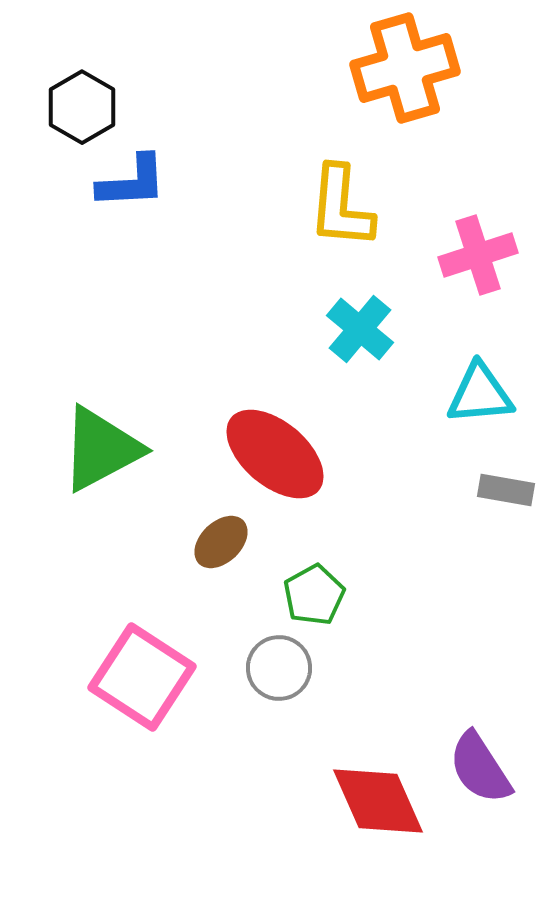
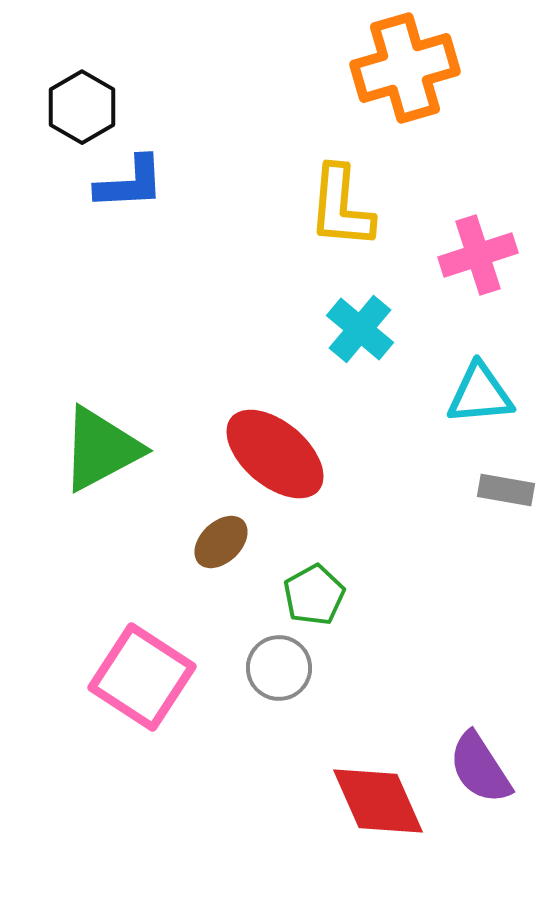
blue L-shape: moved 2 px left, 1 px down
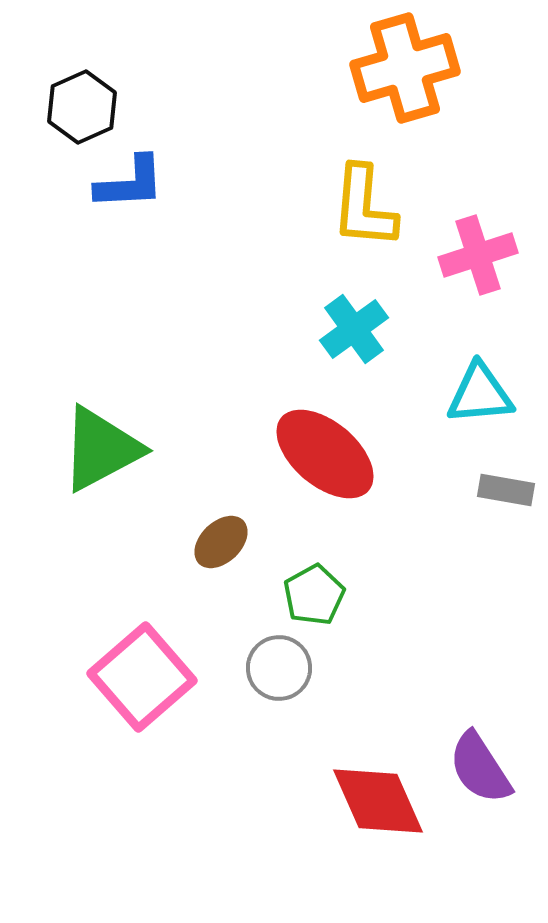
black hexagon: rotated 6 degrees clockwise
yellow L-shape: moved 23 px right
cyan cross: moved 6 px left; rotated 14 degrees clockwise
red ellipse: moved 50 px right
pink square: rotated 16 degrees clockwise
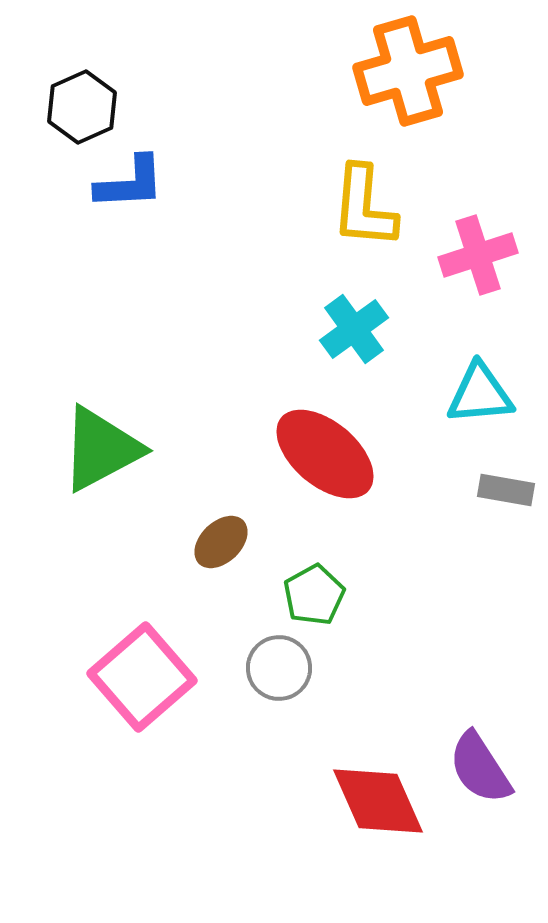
orange cross: moved 3 px right, 3 px down
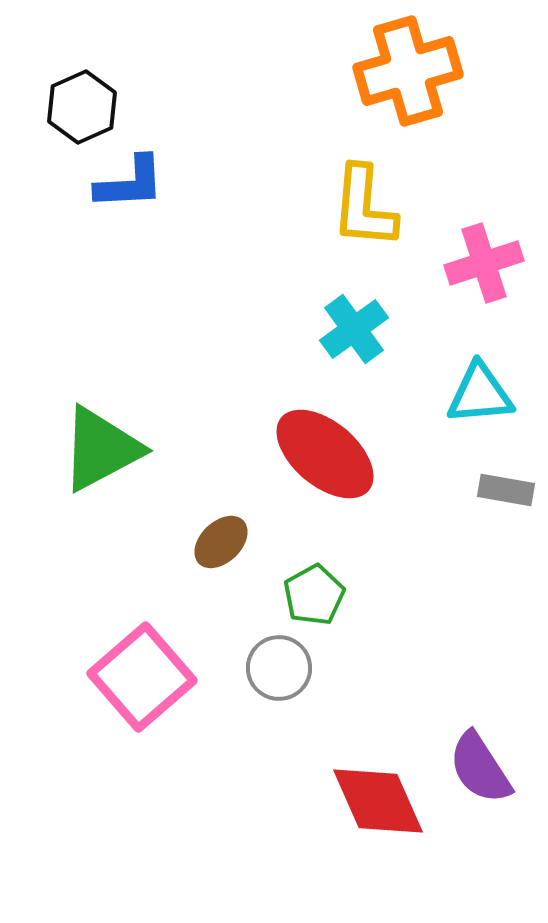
pink cross: moved 6 px right, 8 px down
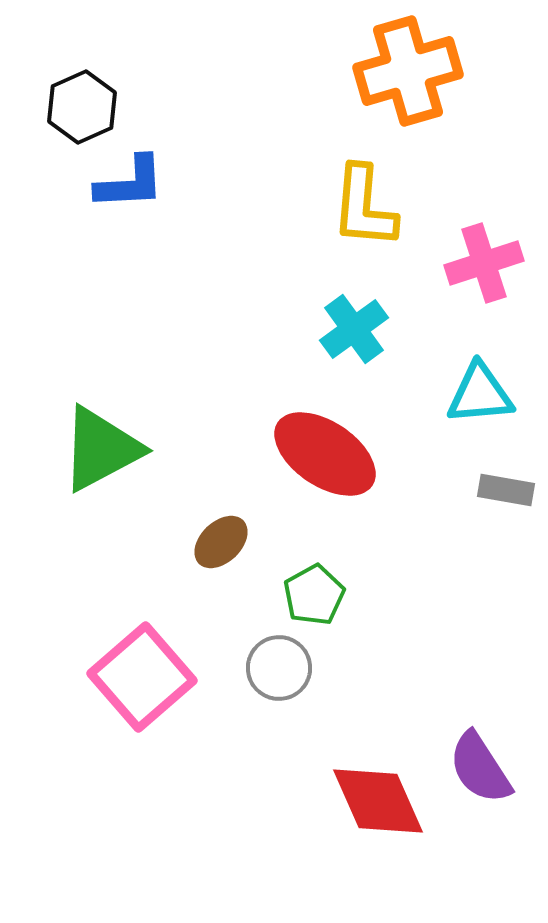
red ellipse: rotated 6 degrees counterclockwise
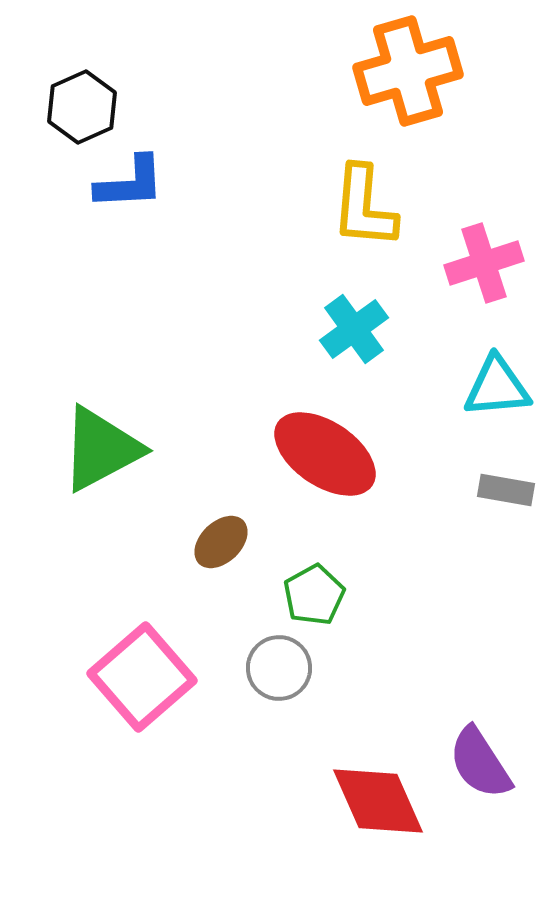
cyan triangle: moved 17 px right, 7 px up
purple semicircle: moved 5 px up
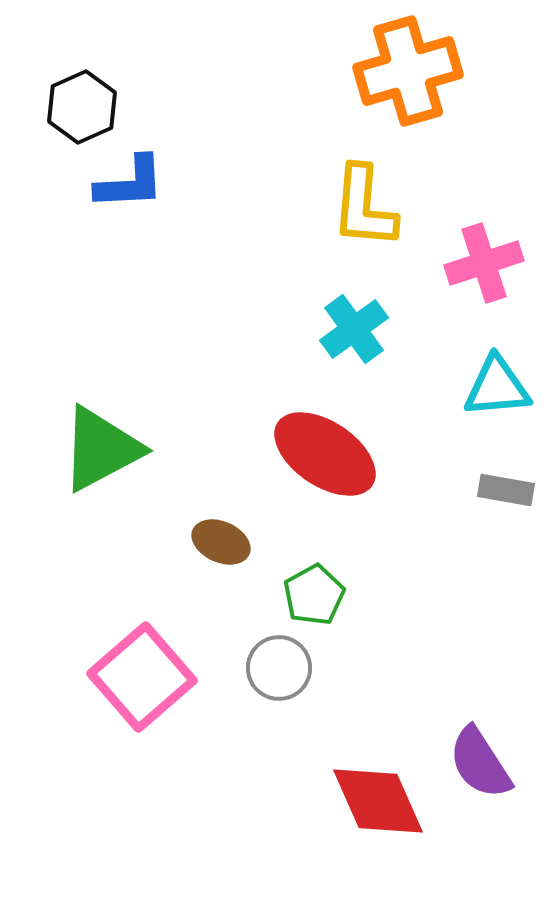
brown ellipse: rotated 68 degrees clockwise
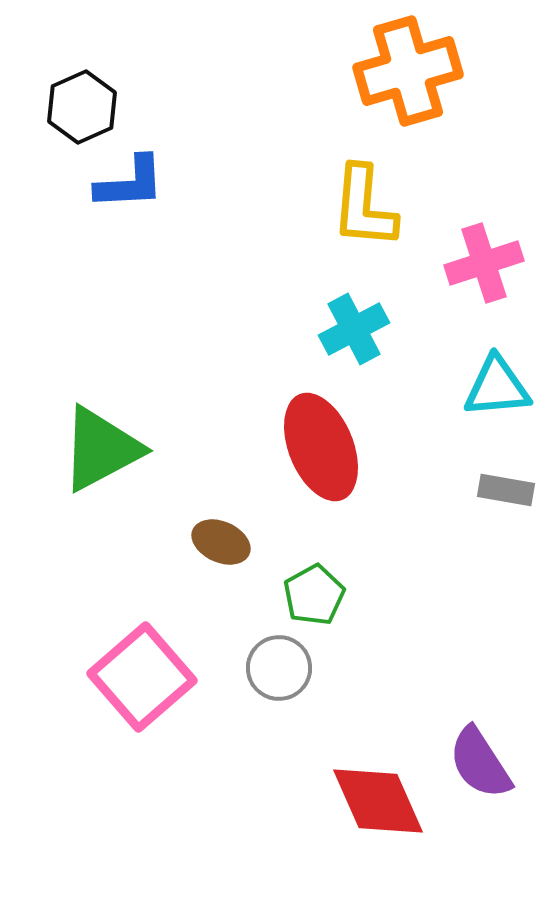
cyan cross: rotated 8 degrees clockwise
red ellipse: moved 4 px left, 7 px up; rotated 34 degrees clockwise
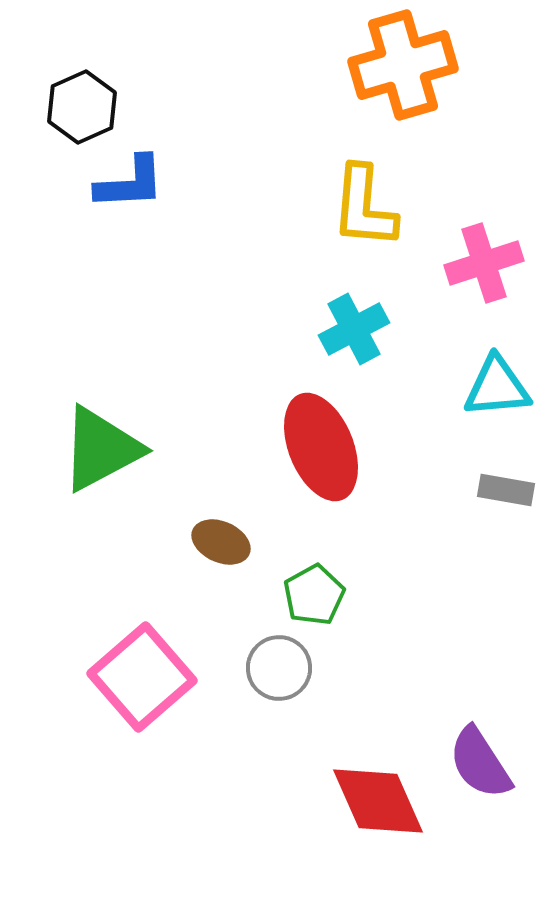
orange cross: moved 5 px left, 6 px up
